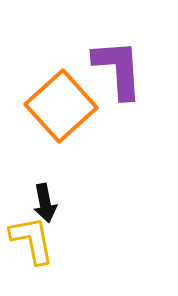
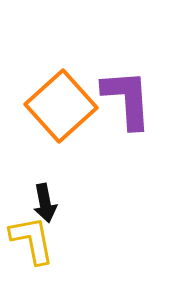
purple L-shape: moved 9 px right, 30 px down
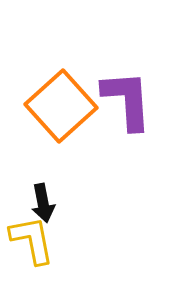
purple L-shape: moved 1 px down
black arrow: moved 2 px left
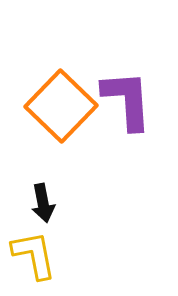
orange square: rotated 4 degrees counterclockwise
yellow L-shape: moved 2 px right, 15 px down
